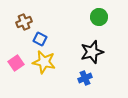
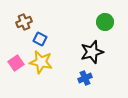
green circle: moved 6 px right, 5 px down
yellow star: moved 3 px left
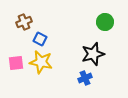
black star: moved 1 px right, 2 px down
pink square: rotated 28 degrees clockwise
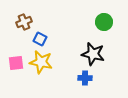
green circle: moved 1 px left
black star: rotated 30 degrees clockwise
blue cross: rotated 24 degrees clockwise
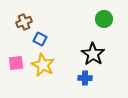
green circle: moved 3 px up
black star: rotated 20 degrees clockwise
yellow star: moved 2 px right, 3 px down; rotated 15 degrees clockwise
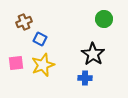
yellow star: rotated 25 degrees clockwise
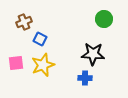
black star: rotated 30 degrees counterclockwise
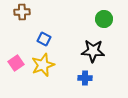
brown cross: moved 2 px left, 10 px up; rotated 21 degrees clockwise
blue square: moved 4 px right
black star: moved 3 px up
pink square: rotated 28 degrees counterclockwise
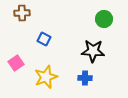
brown cross: moved 1 px down
yellow star: moved 3 px right, 12 px down
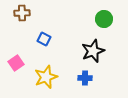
black star: rotated 25 degrees counterclockwise
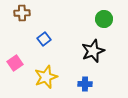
blue square: rotated 24 degrees clockwise
pink square: moved 1 px left
blue cross: moved 6 px down
